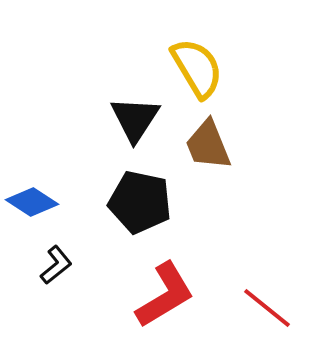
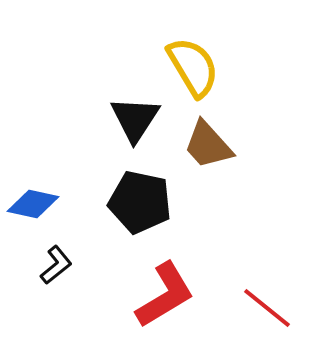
yellow semicircle: moved 4 px left, 1 px up
brown trapezoid: rotated 20 degrees counterclockwise
blue diamond: moved 1 px right, 2 px down; rotated 21 degrees counterclockwise
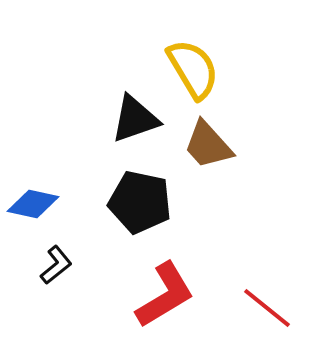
yellow semicircle: moved 2 px down
black triangle: rotated 38 degrees clockwise
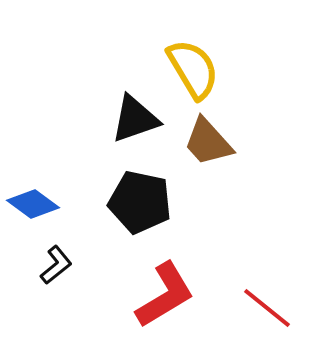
brown trapezoid: moved 3 px up
blue diamond: rotated 24 degrees clockwise
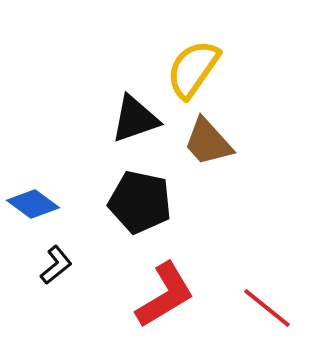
yellow semicircle: rotated 114 degrees counterclockwise
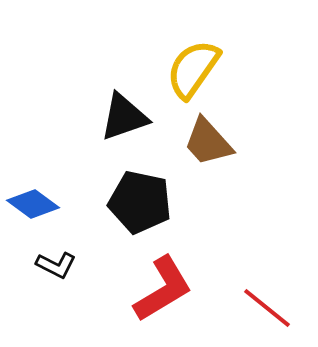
black triangle: moved 11 px left, 2 px up
black L-shape: rotated 66 degrees clockwise
red L-shape: moved 2 px left, 6 px up
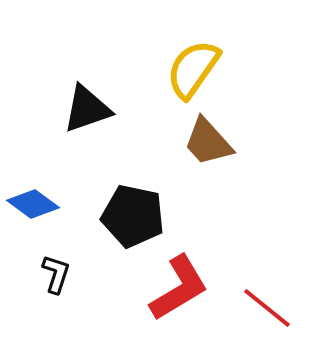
black triangle: moved 37 px left, 8 px up
black pentagon: moved 7 px left, 14 px down
black L-shape: moved 9 px down; rotated 99 degrees counterclockwise
red L-shape: moved 16 px right, 1 px up
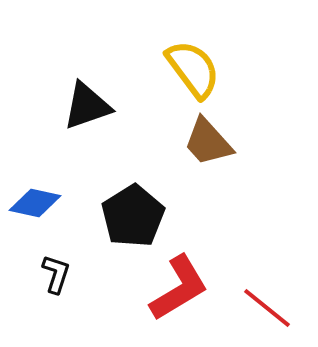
yellow semicircle: rotated 108 degrees clockwise
black triangle: moved 3 px up
blue diamond: moved 2 px right, 1 px up; rotated 24 degrees counterclockwise
black pentagon: rotated 28 degrees clockwise
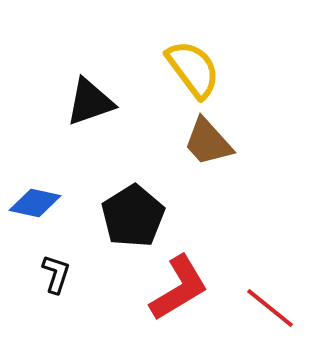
black triangle: moved 3 px right, 4 px up
red line: moved 3 px right
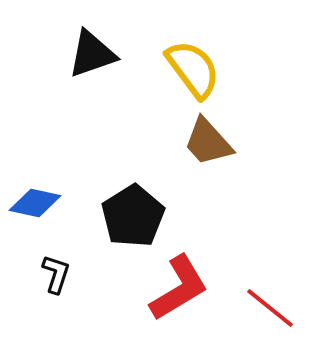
black triangle: moved 2 px right, 48 px up
